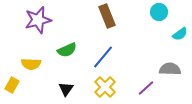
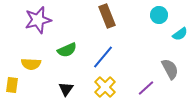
cyan circle: moved 3 px down
gray semicircle: rotated 60 degrees clockwise
yellow rectangle: rotated 21 degrees counterclockwise
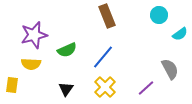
purple star: moved 4 px left, 15 px down
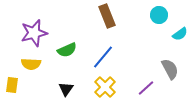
purple star: moved 2 px up
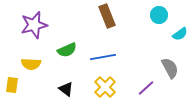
purple star: moved 8 px up
blue line: rotated 40 degrees clockwise
gray semicircle: moved 1 px up
black triangle: rotated 28 degrees counterclockwise
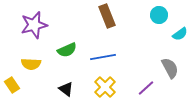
yellow rectangle: rotated 42 degrees counterclockwise
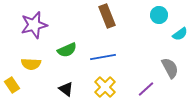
purple line: moved 1 px down
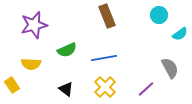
blue line: moved 1 px right, 1 px down
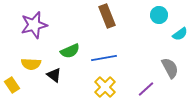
green semicircle: moved 3 px right, 1 px down
black triangle: moved 12 px left, 14 px up
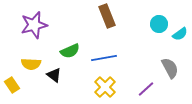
cyan circle: moved 9 px down
